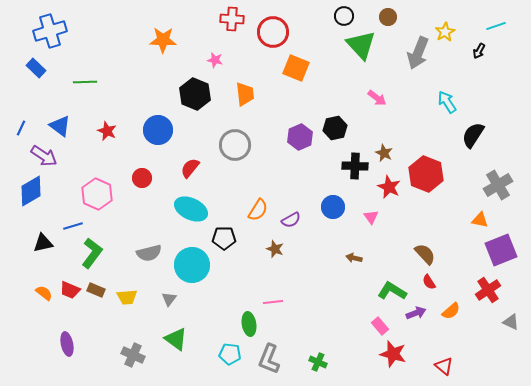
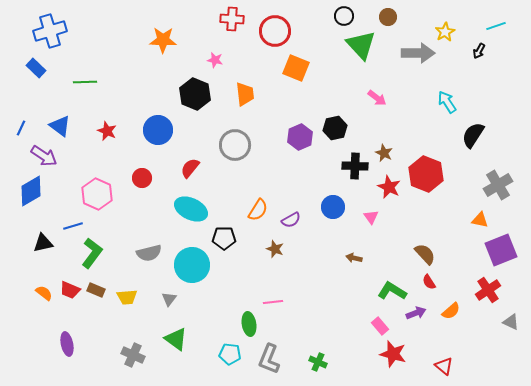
red circle at (273, 32): moved 2 px right, 1 px up
gray arrow at (418, 53): rotated 112 degrees counterclockwise
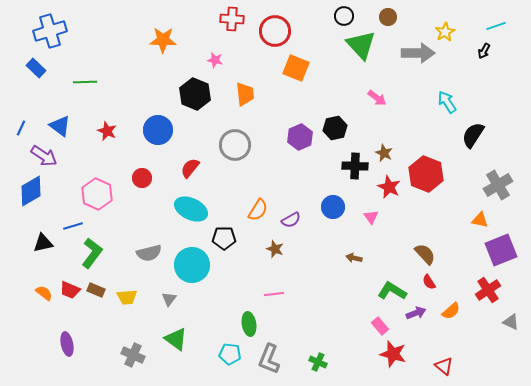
black arrow at (479, 51): moved 5 px right
pink line at (273, 302): moved 1 px right, 8 px up
